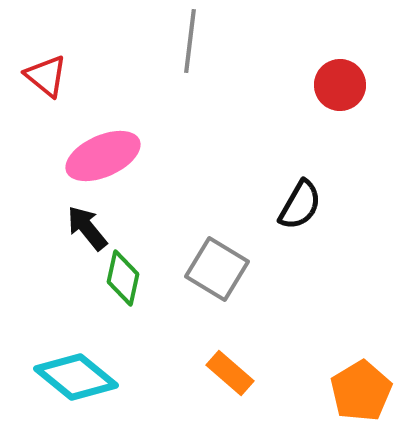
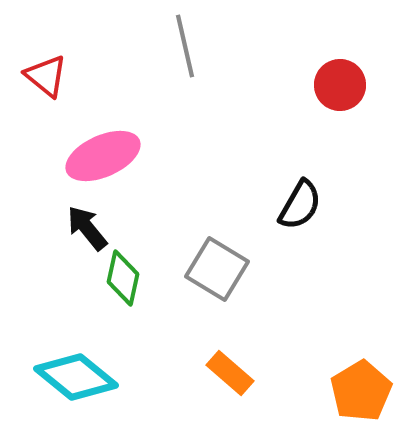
gray line: moved 5 px left, 5 px down; rotated 20 degrees counterclockwise
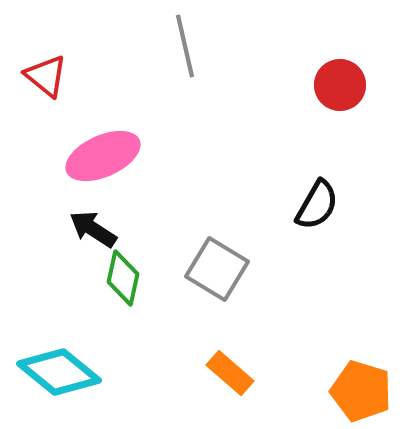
black semicircle: moved 17 px right
black arrow: moved 6 px right, 1 px down; rotated 18 degrees counterclockwise
cyan diamond: moved 17 px left, 5 px up
orange pentagon: rotated 24 degrees counterclockwise
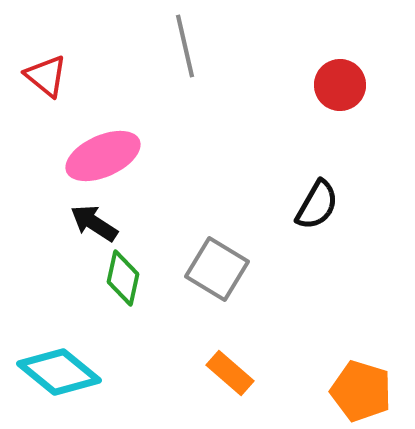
black arrow: moved 1 px right, 6 px up
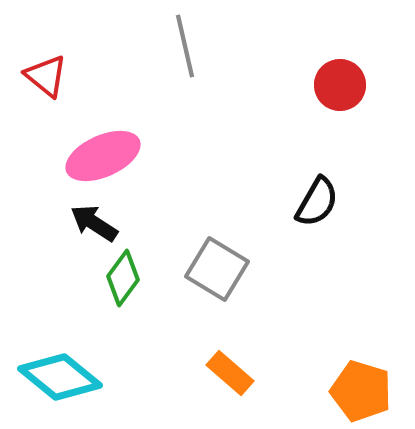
black semicircle: moved 3 px up
green diamond: rotated 24 degrees clockwise
cyan diamond: moved 1 px right, 5 px down
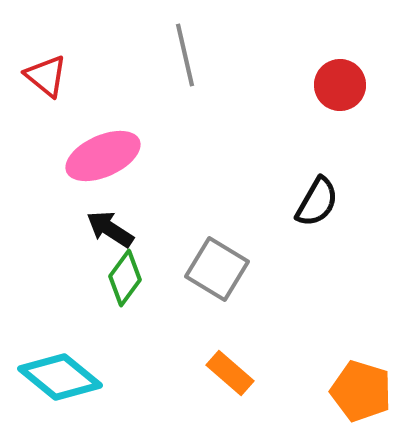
gray line: moved 9 px down
black arrow: moved 16 px right, 6 px down
green diamond: moved 2 px right
